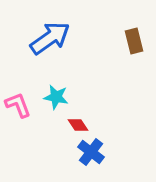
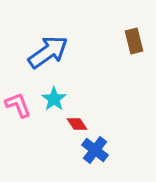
blue arrow: moved 2 px left, 14 px down
cyan star: moved 2 px left, 2 px down; rotated 25 degrees clockwise
red diamond: moved 1 px left, 1 px up
blue cross: moved 4 px right, 2 px up
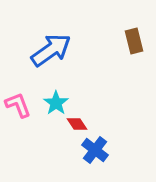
blue arrow: moved 3 px right, 2 px up
cyan star: moved 2 px right, 4 px down
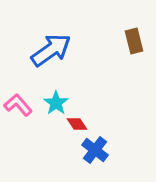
pink L-shape: rotated 20 degrees counterclockwise
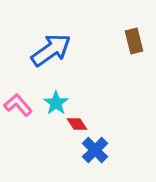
blue cross: rotated 8 degrees clockwise
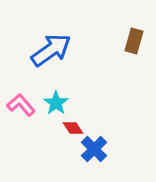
brown rectangle: rotated 30 degrees clockwise
pink L-shape: moved 3 px right
red diamond: moved 4 px left, 4 px down
blue cross: moved 1 px left, 1 px up
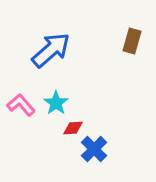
brown rectangle: moved 2 px left
blue arrow: rotated 6 degrees counterclockwise
red diamond: rotated 60 degrees counterclockwise
